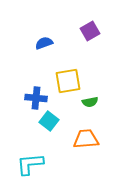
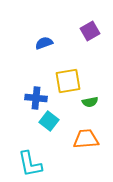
cyan L-shape: rotated 96 degrees counterclockwise
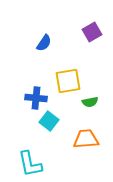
purple square: moved 2 px right, 1 px down
blue semicircle: rotated 144 degrees clockwise
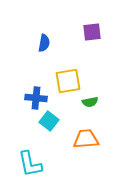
purple square: rotated 24 degrees clockwise
blue semicircle: rotated 24 degrees counterclockwise
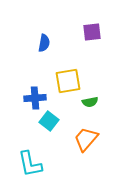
blue cross: moved 1 px left; rotated 10 degrees counterclockwise
orange trapezoid: rotated 44 degrees counterclockwise
